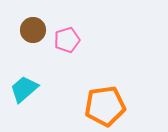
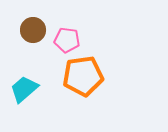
pink pentagon: rotated 25 degrees clockwise
orange pentagon: moved 22 px left, 30 px up
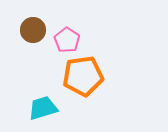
pink pentagon: rotated 25 degrees clockwise
cyan trapezoid: moved 19 px right, 19 px down; rotated 24 degrees clockwise
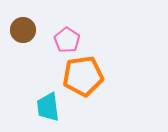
brown circle: moved 10 px left
cyan trapezoid: moved 5 px right, 1 px up; rotated 80 degrees counterclockwise
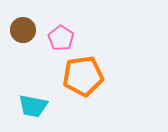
pink pentagon: moved 6 px left, 2 px up
cyan trapezoid: moved 15 px left, 1 px up; rotated 72 degrees counterclockwise
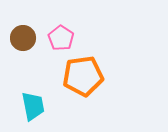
brown circle: moved 8 px down
cyan trapezoid: rotated 112 degrees counterclockwise
